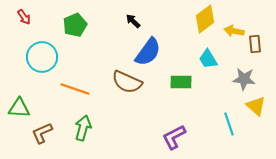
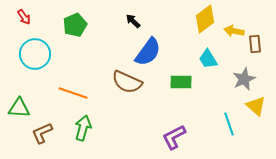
cyan circle: moved 7 px left, 3 px up
gray star: rotated 30 degrees counterclockwise
orange line: moved 2 px left, 4 px down
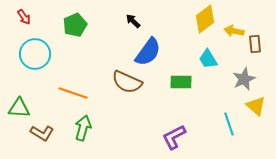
brown L-shape: rotated 125 degrees counterclockwise
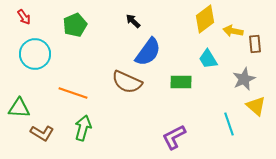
yellow arrow: moved 1 px left
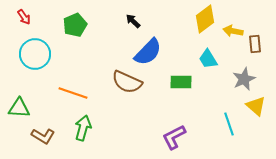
blue semicircle: rotated 8 degrees clockwise
brown L-shape: moved 1 px right, 3 px down
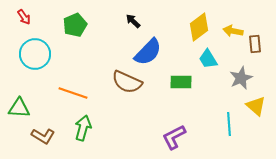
yellow diamond: moved 6 px left, 8 px down
gray star: moved 3 px left, 1 px up
cyan line: rotated 15 degrees clockwise
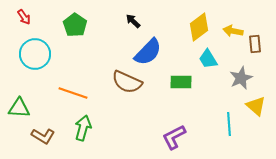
green pentagon: rotated 15 degrees counterclockwise
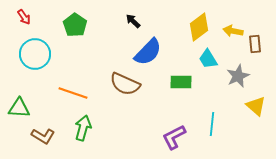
gray star: moved 3 px left, 2 px up
brown semicircle: moved 2 px left, 2 px down
cyan line: moved 17 px left; rotated 10 degrees clockwise
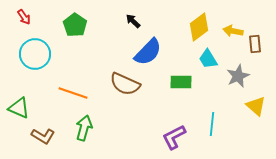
green triangle: rotated 20 degrees clockwise
green arrow: moved 1 px right
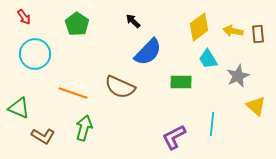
green pentagon: moved 2 px right, 1 px up
brown rectangle: moved 3 px right, 10 px up
brown semicircle: moved 5 px left, 3 px down
